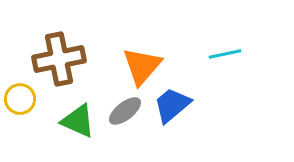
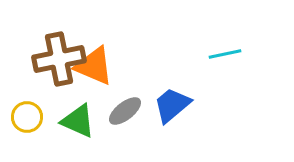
orange triangle: moved 48 px left; rotated 48 degrees counterclockwise
yellow circle: moved 7 px right, 18 px down
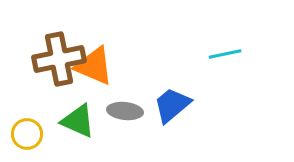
gray ellipse: rotated 44 degrees clockwise
yellow circle: moved 17 px down
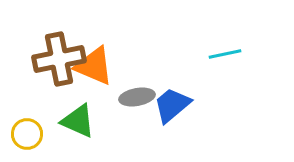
gray ellipse: moved 12 px right, 14 px up; rotated 16 degrees counterclockwise
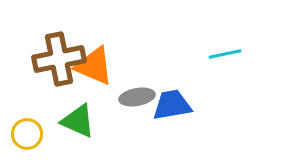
blue trapezoid: rotated 30 degrees clockwise
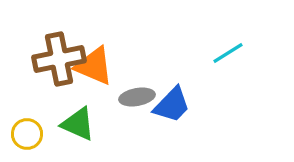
cyan line: moved 3 px right, 1 px up; rotated 20 degrees counterclockwise
blue trapezoid: rotated 144 degrees clockwise
green triangle: moved 3 px down
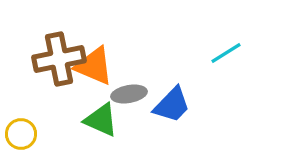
cyan line: moved 2 px left
gray ellipse: moved 8 px left, 3 px up
green triangle: moved 23 px right, 4 px up
yellow circle: moved 6 px left
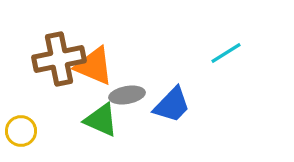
gray ellipse: moved 2 px left, 1 px down
yellow circle: moved 3 px up
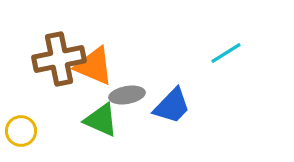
blue trapezoid: moved 1 px down
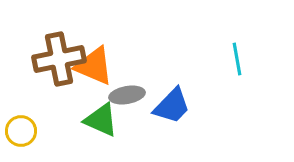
cyan line: moved 11 px right, 6 px down; rotated 68 degrees counterclockwise
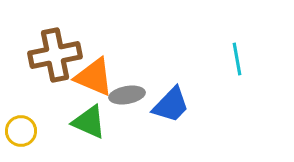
brown cross: moved 4 px left, 4 px up
orange triangle: moved 11 px down
blue trapezoid: moved 1 px left, 1 px up
green triangle: moved 12 px left, 2 px down
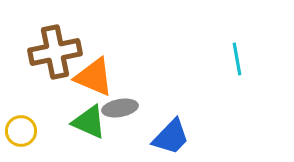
brown cross: moved 3 px up
gray ellipse: moved 7 px left, 13 px down
blue trapezoid: moved 32 px down
